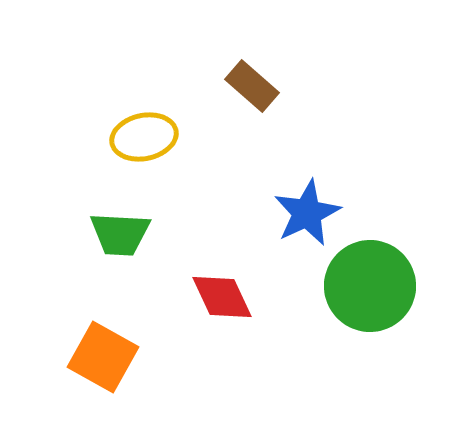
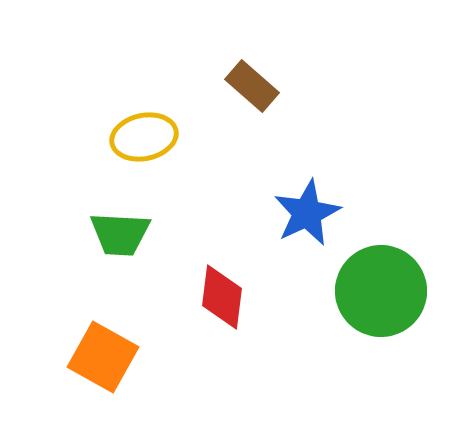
green circle: moved 11 px right, 5 px down
red diamond: rotated 32 degrees clockwise
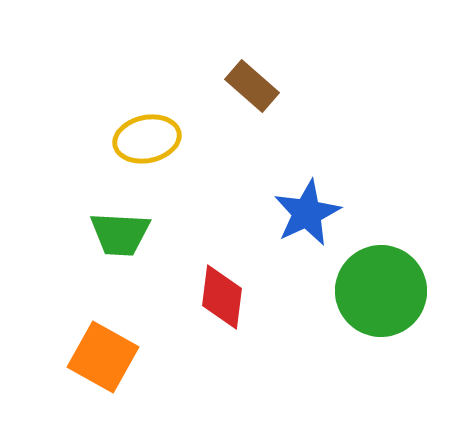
yellow ellipse: moved 3 px right, 2 px down
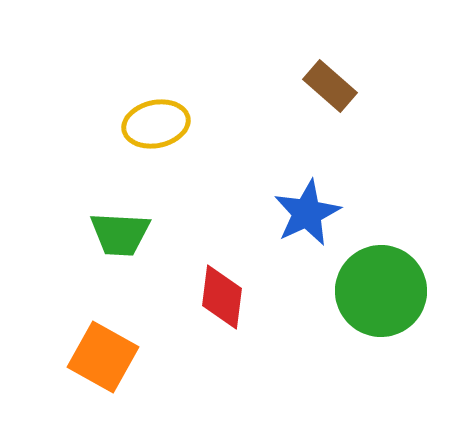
brown rectangle: moved 78 px right
yellow ellipse: moved 9 px right, 15 px up
